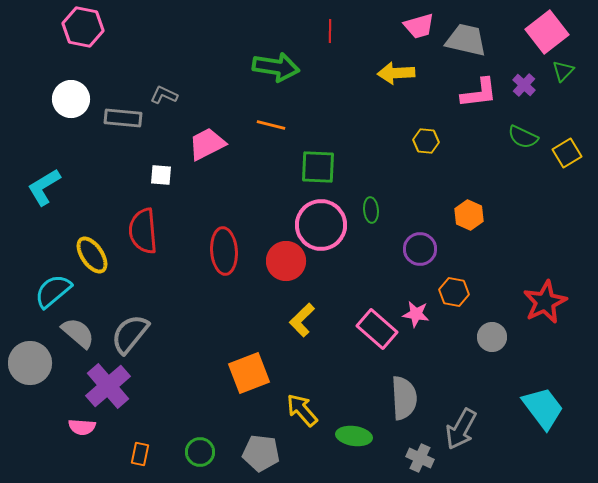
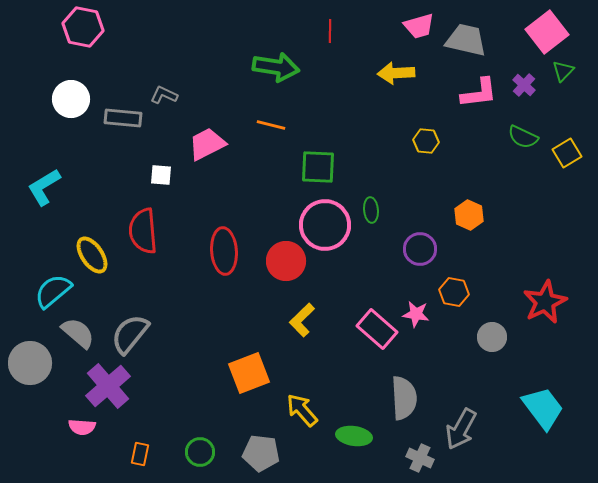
pink circle at (321, 225): moved 4 px right
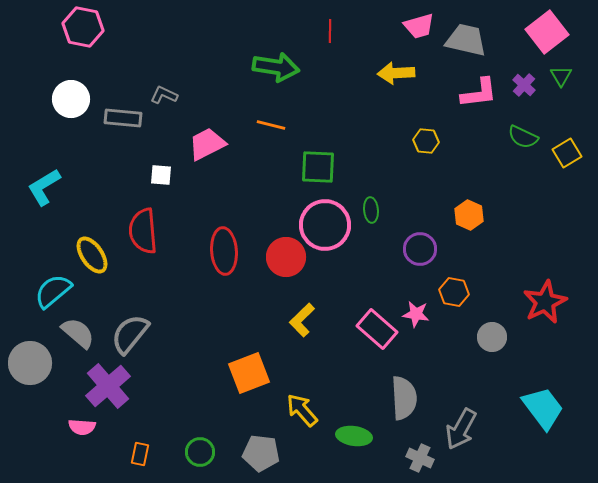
green triangle at (563, 71): moved 2 px left, 5 px down; rotated 15 degrees counterclockwise
red circle at (286, 261): moved 4 px up
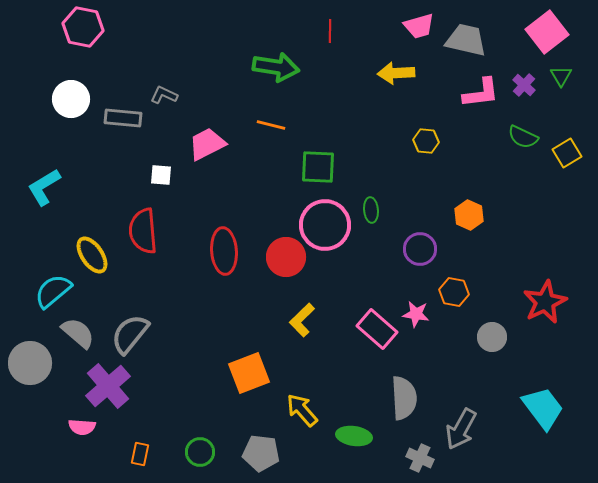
pink L-shape at (479, 93): moved 2 px right
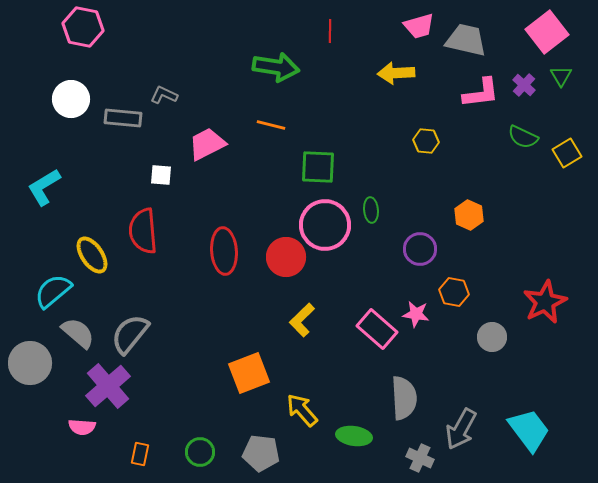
cyan trapezoid at (543, 408): moved 14 px left, 22 px down
